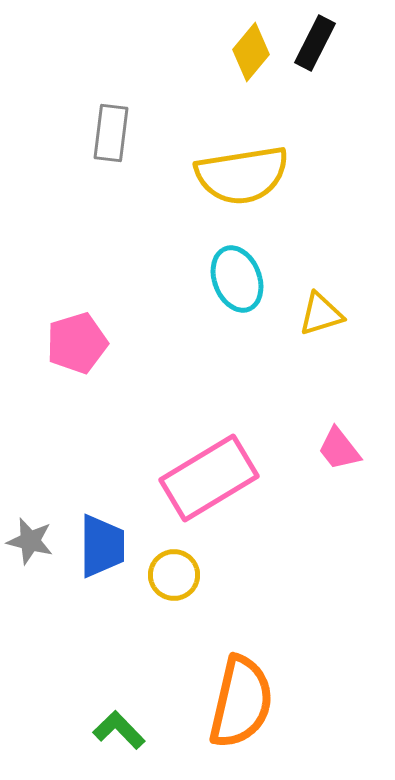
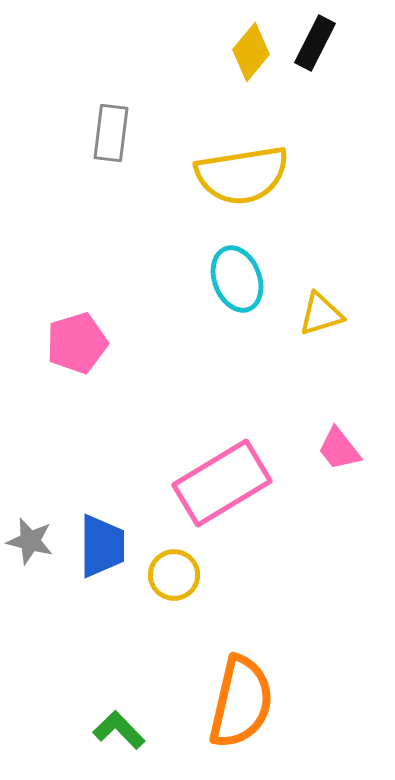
pink rectangle: moved 13 px right, 5 px down
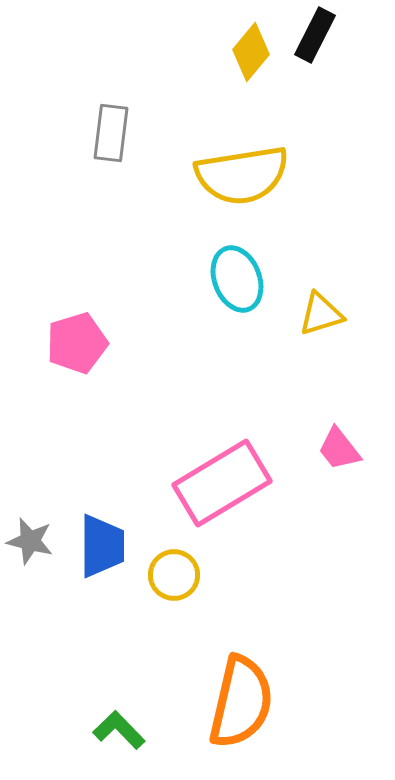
black rectangle: moved 8 px up
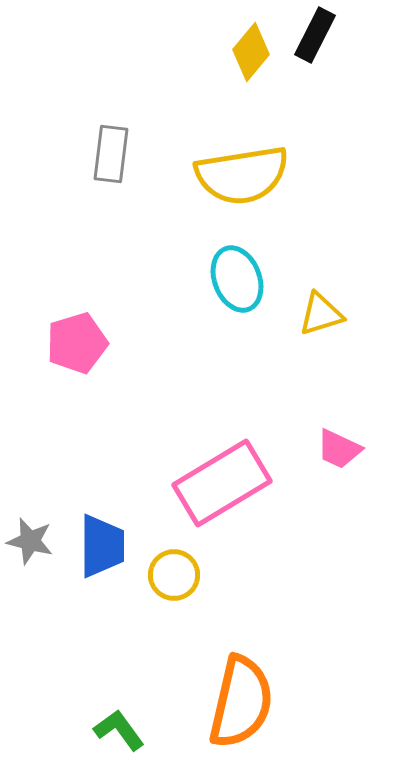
gray rectangle: moved 21 px down
pink trapezoid: rotated 27 degrees counterclockwise
green L-shape: rotated 8 degrees clockwise
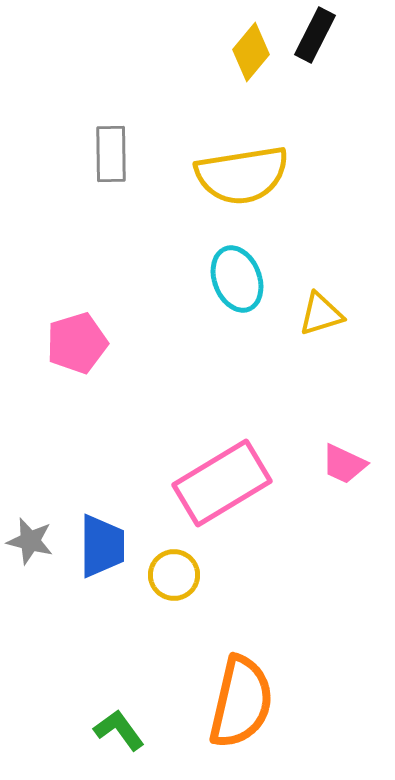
gray rectangle: rotated 8 degrees counterclockwise
pink trapezoid: moved 5 px right, 15 px down
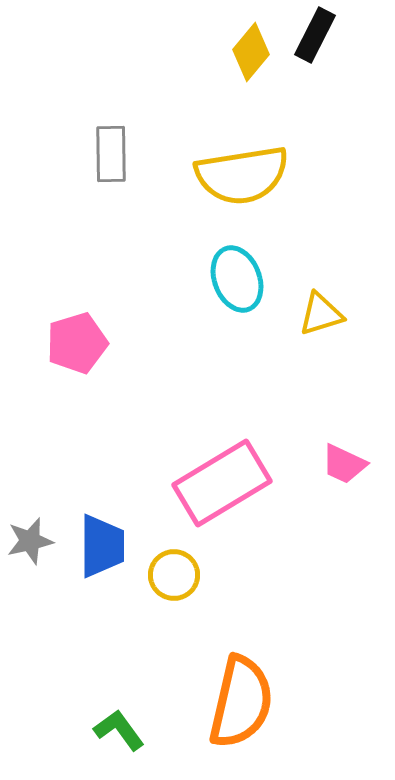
gray star: rotated 27 degrees counterclockwise
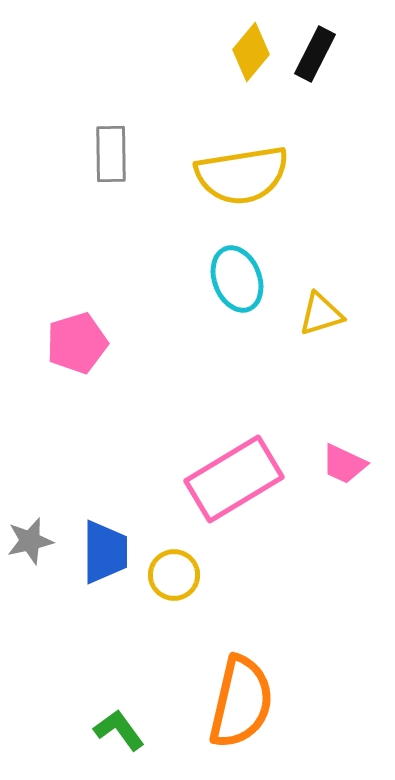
black rectangle: moved 19 px down
pink rectangle: moved 12 px right, 4 px up
blue trapezoid: moved 3 px right, 6 px down
